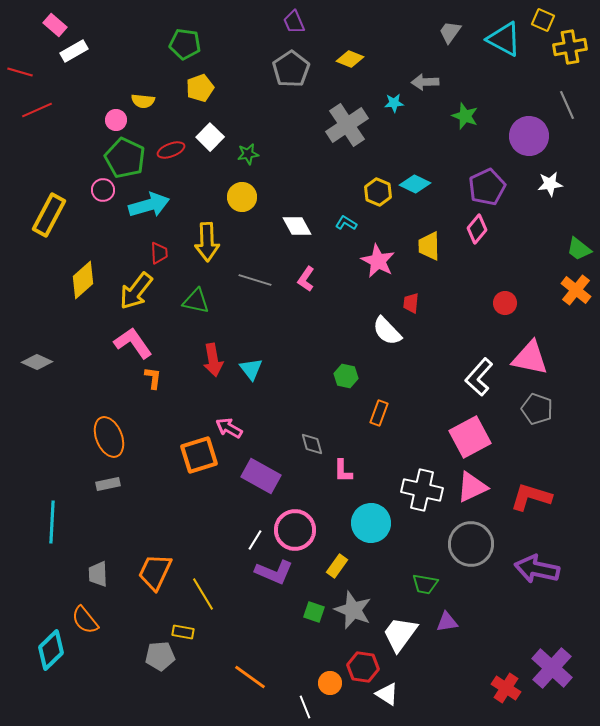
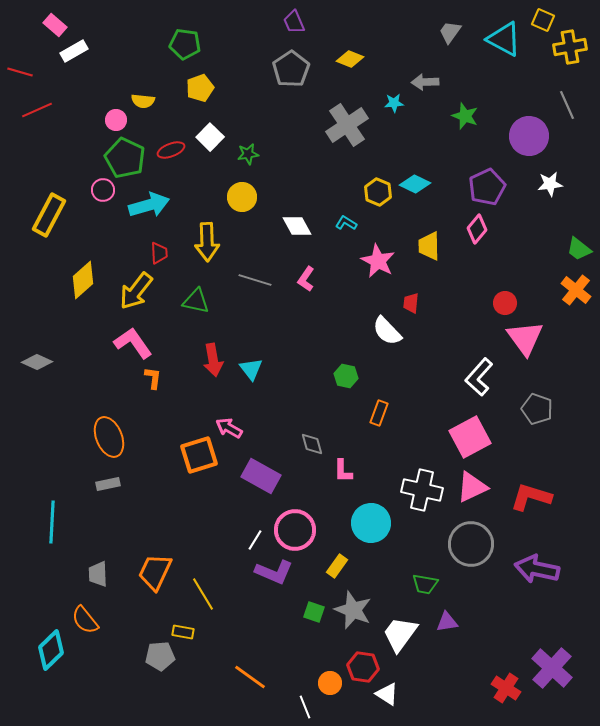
pink triangle at (530, 358): moved 5 px left, 20 px up; rotated 42 degrees clockwise
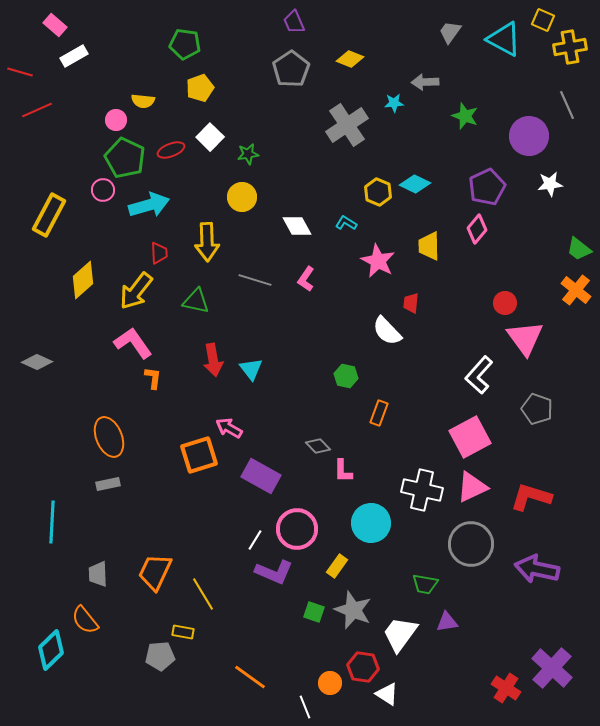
white rectangle at (74, 51): moved 5 px down
white L-shape at (479, 377): moved 2 px up
gray diamond at (312, 444): moved 6 px right, 2 px down; rotated 30 degrees counterclockwise
pink circle at (295, 530): moved 2 px right, 1 px up
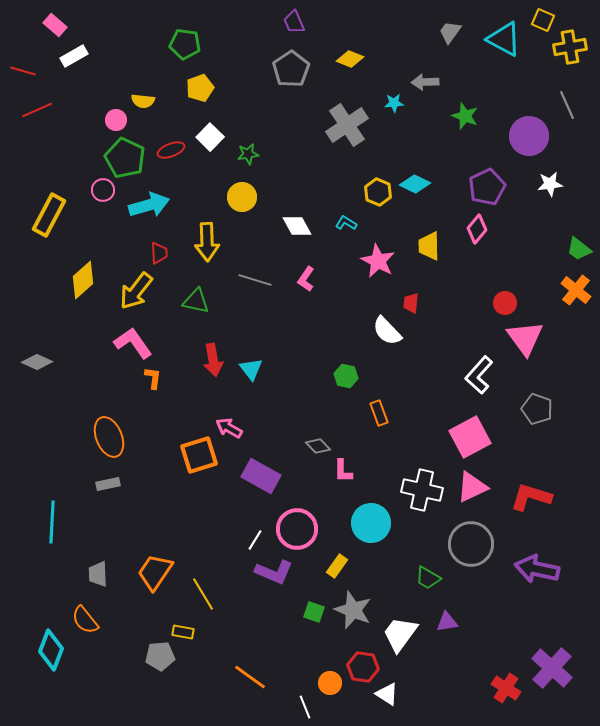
red line at (20, 72): moved 3 px right, 1 px up
orange rectangle at (379, 413): rotated 40 degrees counterclockwise
orange trapezoid at (155, 572): rotated 9 degrees clockwise
green trapezoid at (425, 584): moved 3 px right, 6 px up; rotated 20 degrees clockwise
cyan diamond at (51, 650): rotated 24 degrees counterclockwise
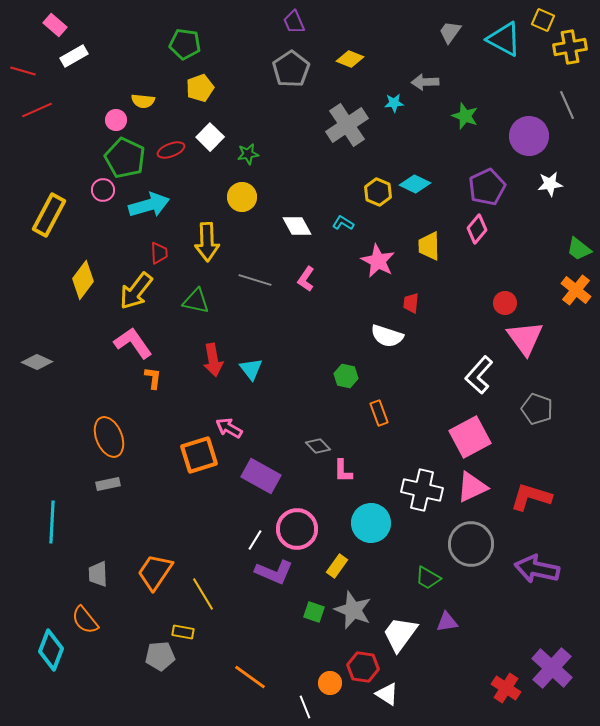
cyan L-shape at (346, 223): moved 3 px left
yellow diamond at (83, 280): rotated 12 degrees counterclockwise
white semicircle at (387, 331): moved 5 px down; rotated 28 degrees counterclockwise
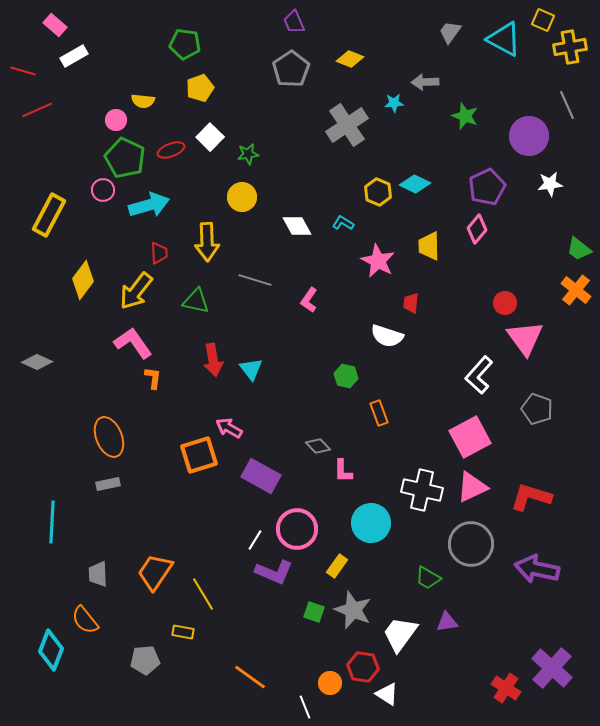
pink L-shape at (306, 279): moved 3 px right, 21 px down
gray pentagon at (160, 656): moved 15 px left, 4 px down
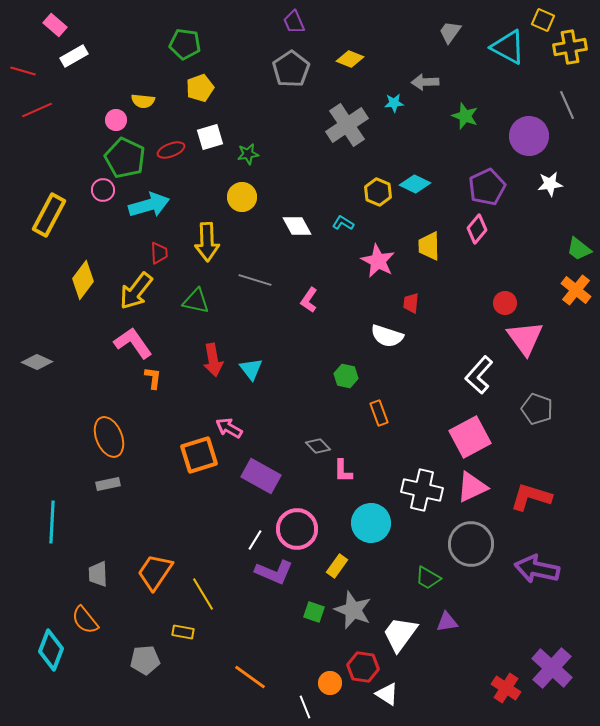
cyan triangle at (504, 39): moved 4 px right, 8 px down
white square at (210, 137): rotated 28 degrees clockwise
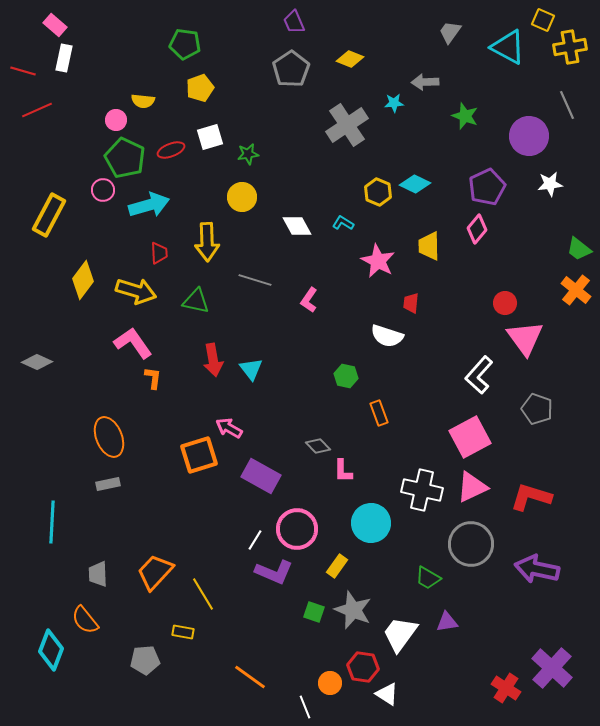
white rectangle at (74, 56): moved 10 px left, 2 px down; rotated 48 degrees counterclockwise
yellow arrow at (136, 291): rotated 111 degrees counterclockwise
orange trapezoid at (155, 572): rotated 9 degrees clockwise
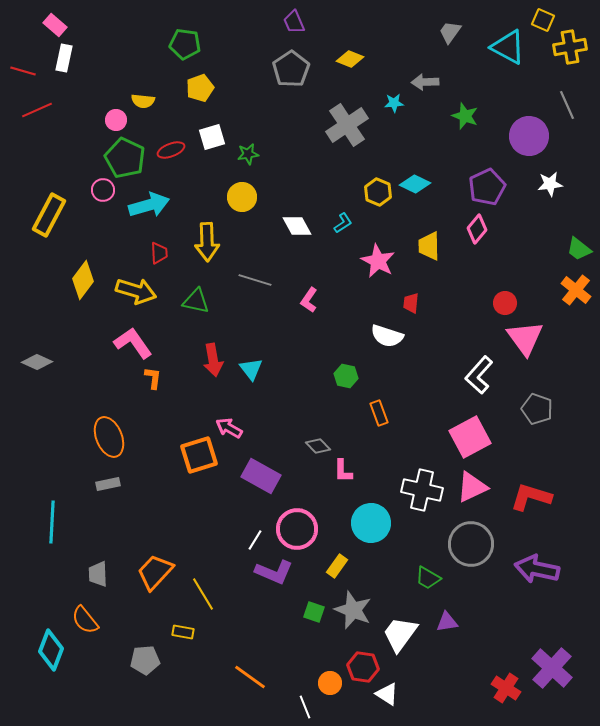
white square at (210, 137): moved 2 px right
cyan L-shape at (343, 223): rotated 115 degrees clockwise
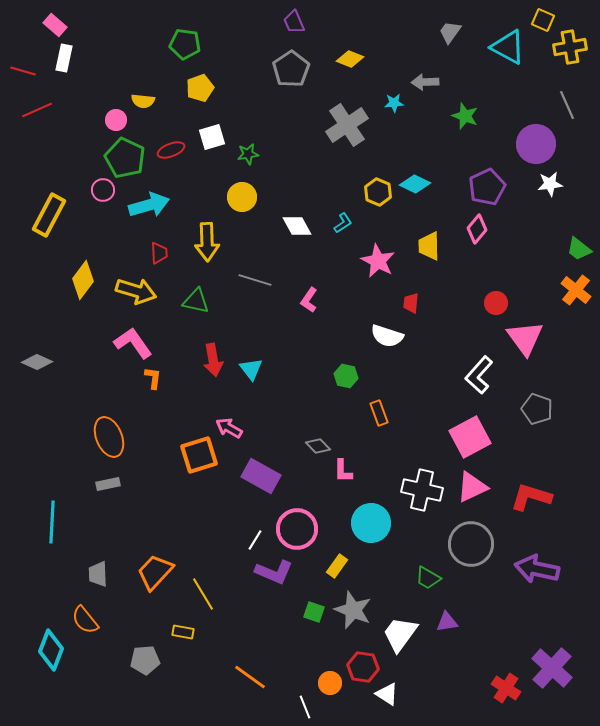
purple circle at (529, 136): moved 7 px right, 8 px down
red circle at (505, 303): moved 9 px left
